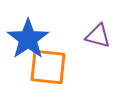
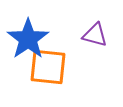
purple triangle: moved 3 px left, 1 px up
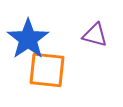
orange square: moved 1 px left, 3 px down
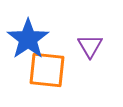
purple triangle: moved 5 px left, 11 px down; rotated 44 degrees clockwise
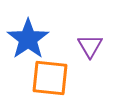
orange square: moved 3 px right, 8 px down
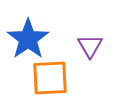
orange square: rotated 9 degrees counterclockwise
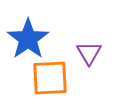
purple triangle: moved 1 px left, 7 px down
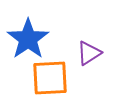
purple triangle: rotated 28 degrees clockwise
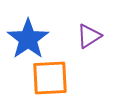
purple triangle: moved 17 px up
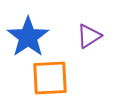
blue star: moved 2 px up
